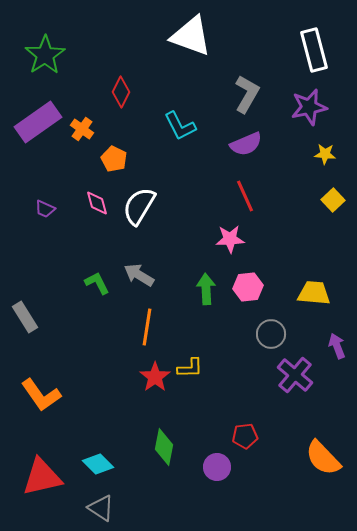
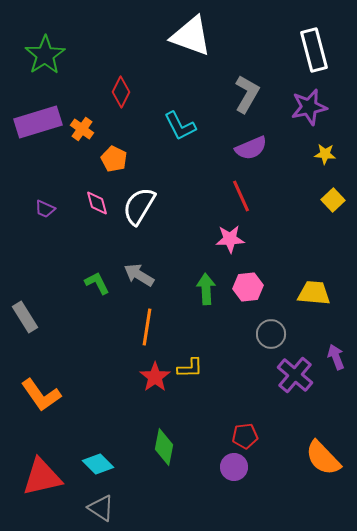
purple rectangle: rotated 18 degrees clockwise
purple semicircle: moved 5 px right, 4 px down
red line: moved 4 px left
purple arrow: moved 1 px left, 11 px down
purple circle: moved 17 px right
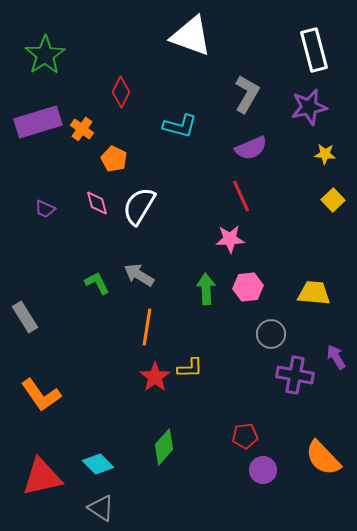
cyan L-shape: rotated 48 degrees counterclockwise
purple arrow: rotated 10 degrees counterclockwise
purple cross: rotated 30 degrees counterclockwise
green diamond: rotated 30 degrees clockwise
purple circle: moved 29 px right, 3 px down
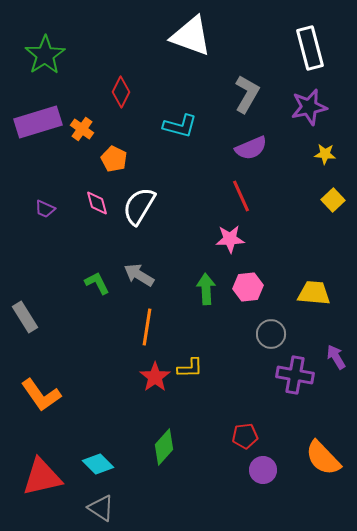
white rectangle: moved 4 px left, 2 px up
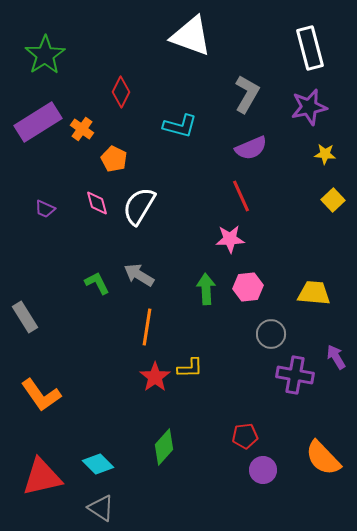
purple rectangle: rotated 15 degrees counterclockwise
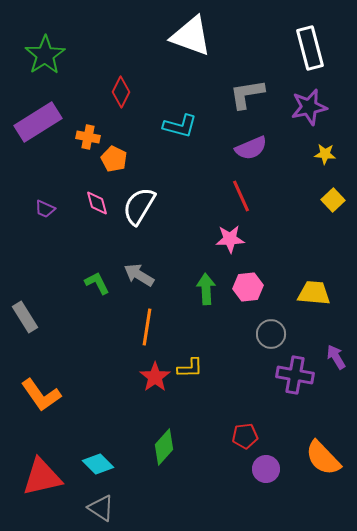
gray L-shape: rotated 129 degrees counterclockwise
orange cross: moved 6 px right, 8 px down; rotated 25 degrees counterclockwise
purple circle: moved 3 px right, 1 px up
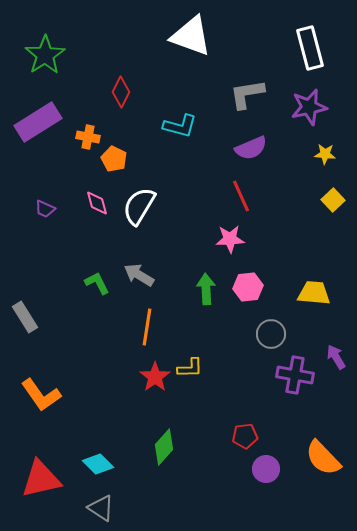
red triangle: moved 1 px left, 2 px down
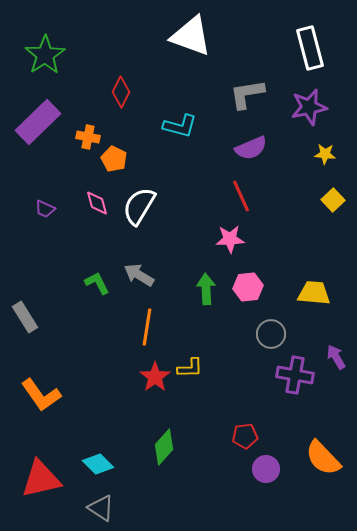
purple rectangle: rotated 12 degrees counterclockwise
